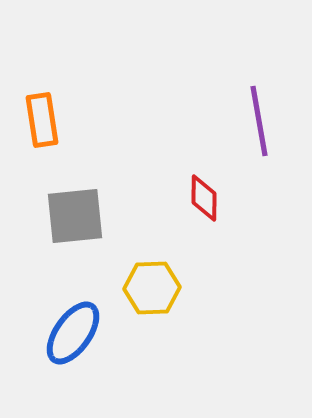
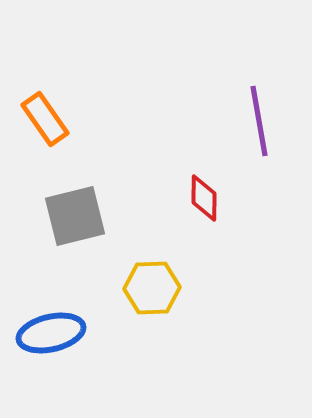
orange rectangle: moved 3 px right, 1 px up; rotated 26 degrees counterclockwise
gray square: rotated 8 degrees counterclockwise
blue ellipse: moved 22 px left; rotated 42 degrees clockwise
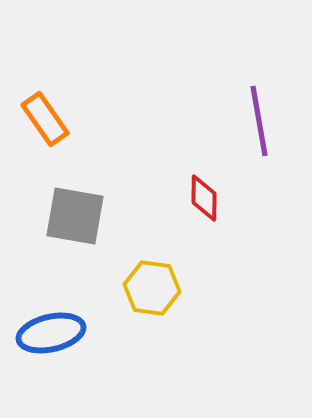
gray square: rotated 24 degrees clockwise
yellow hexagon: rotated 10 degrees clockwise
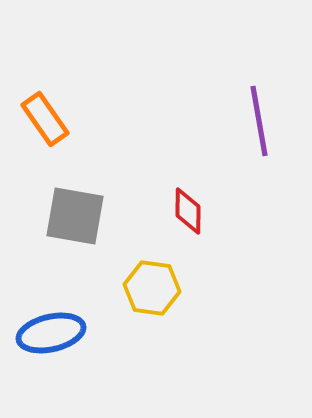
red diamond: moved 16 px left, 13 px down
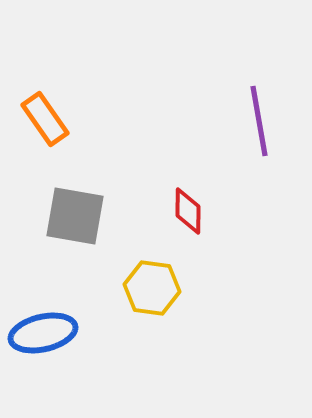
blue ellipse: moved 8 px left
